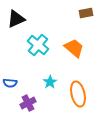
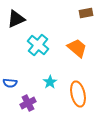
orange trapezoid: moved 3 px right
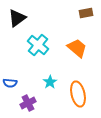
black triangle: moved 1 px right, 1 px up; rotated 12 degrees counterclockwise
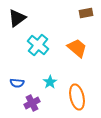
blue semicircle: moved 7 px right
orange ellipse: moved 1 px left, 3 px down
purple cross: moved 4 px right
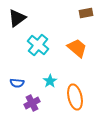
cyan star: moved 1 px up
orange ellipse: moved 2 px left
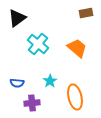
cyan cross: moved 1 px up
purple cross: rotated 21 degrees clockwise
